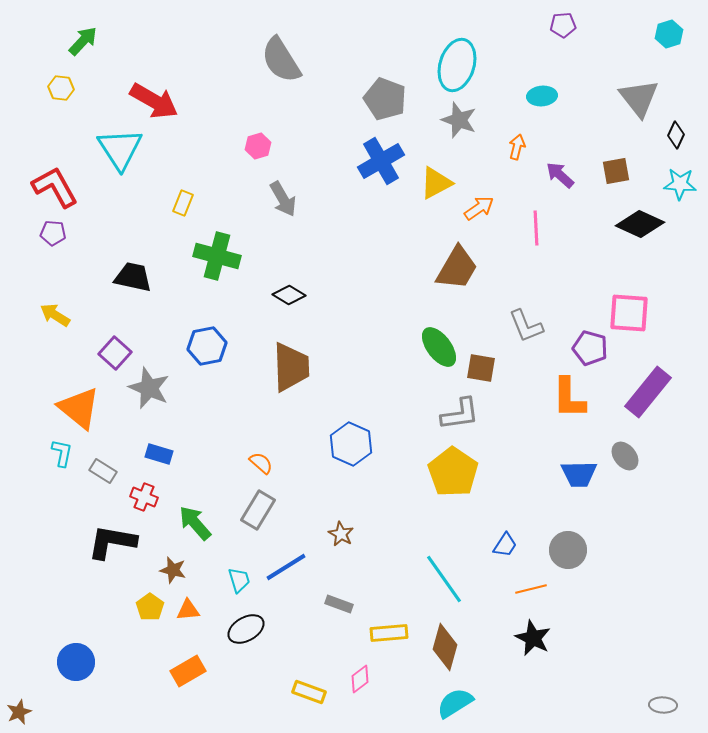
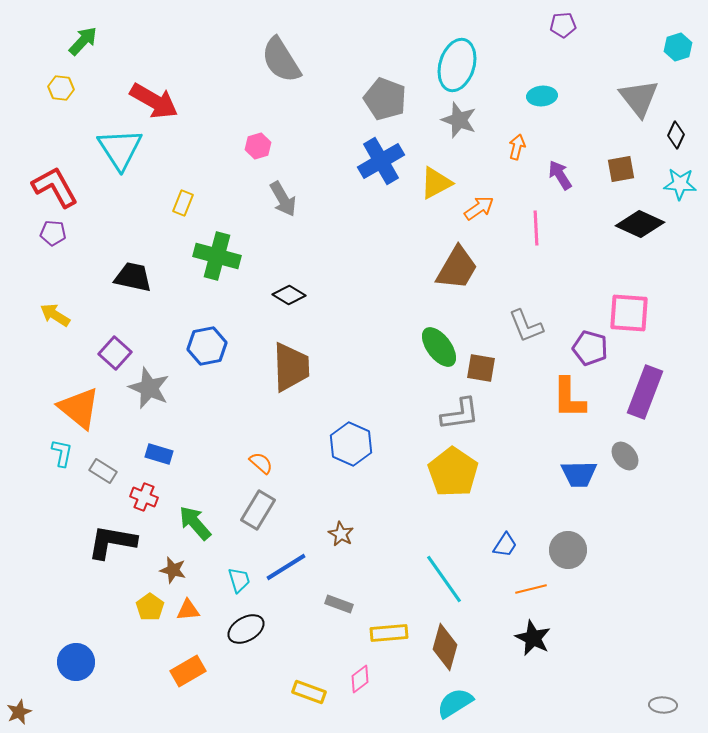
cyan hexagon at (669, 34): moved 9 px right, 13 px down
brown square at (616, 171): moved 5 px right, 2 px up
purple arrow at (560, 175): rotated 16 degrees clockwise
purple rectangle at (648, 392): moved 3 px left; rotated 18 degrees counterclockwise
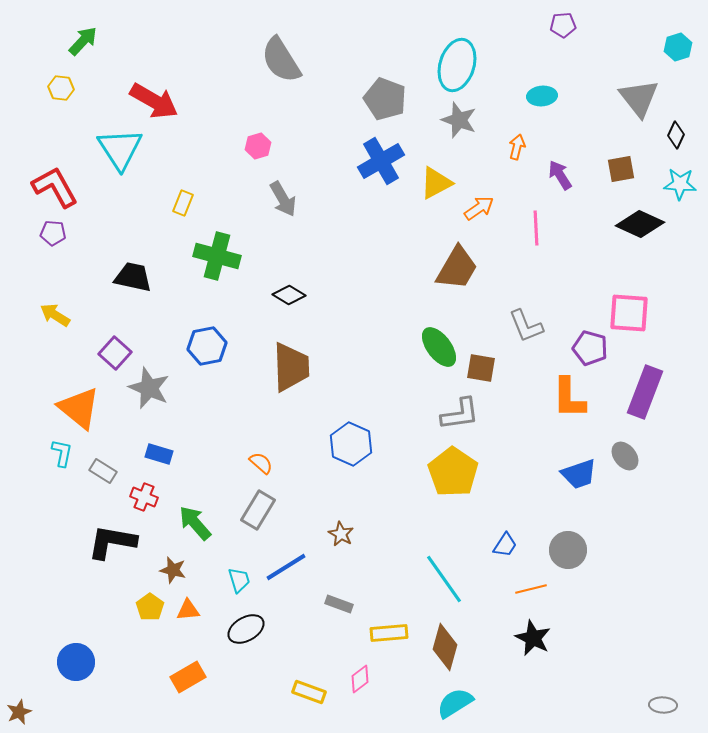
blue trapezoid at (579, 474): rotated 18 degrees counterclockwise
orange rectangle at (188, 671): moved 6 px down
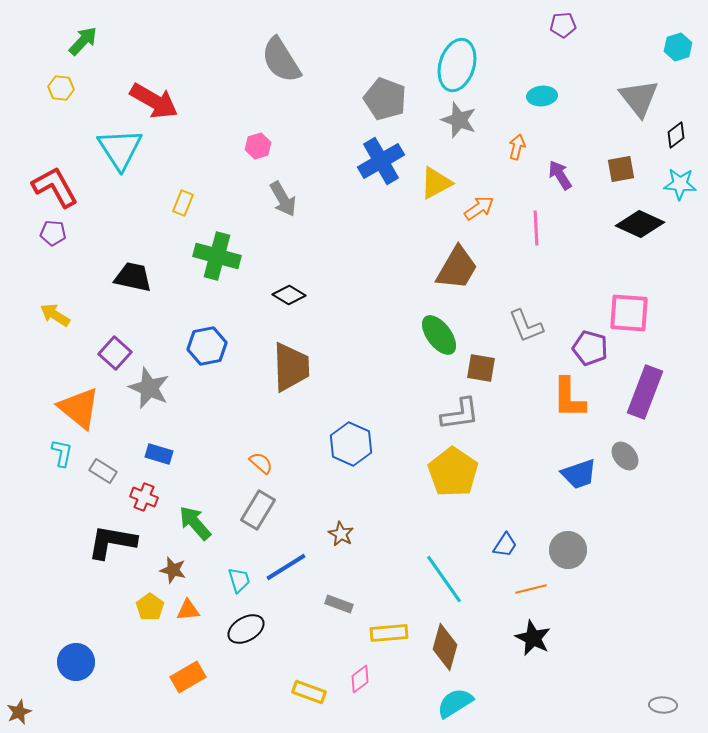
black diamond at (676, 135): rotated 28 degrees clockwise
green ellipse at (439, 347): moved 12 px up
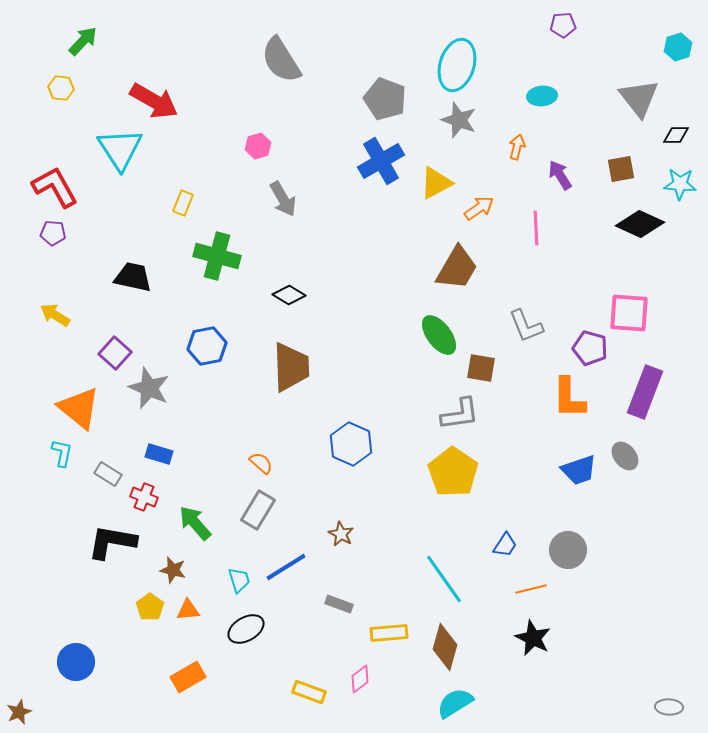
black diamond at (676, 135): rotated 36 degrees clockwise
gray rectangle at (103, 471): moved 5 px right, 3 px down
blue trapezoid at (579, 474): moved 4 px up
gray ellipse at (663, 705): moved 6 px right, 2 px down
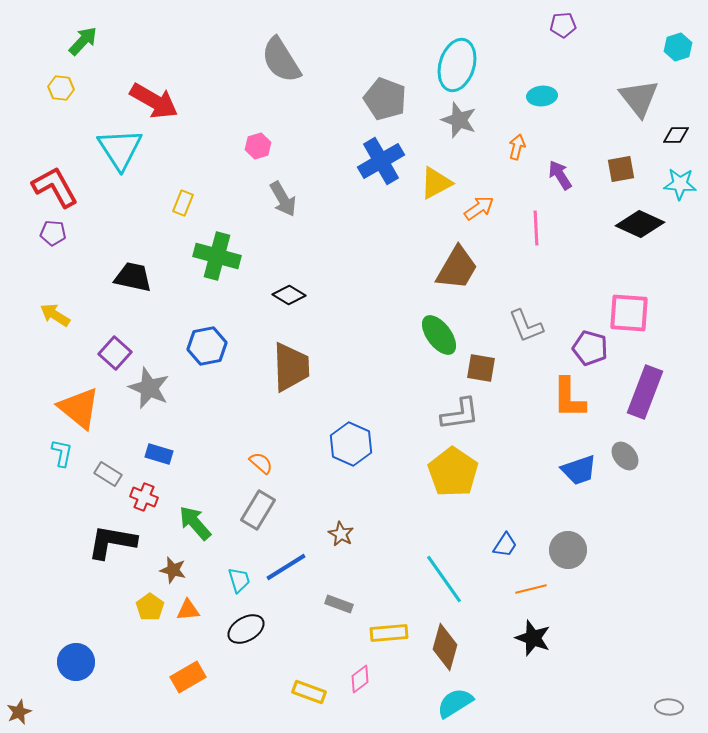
black star at (533, 638): rotated 6 degrees counterclockwise
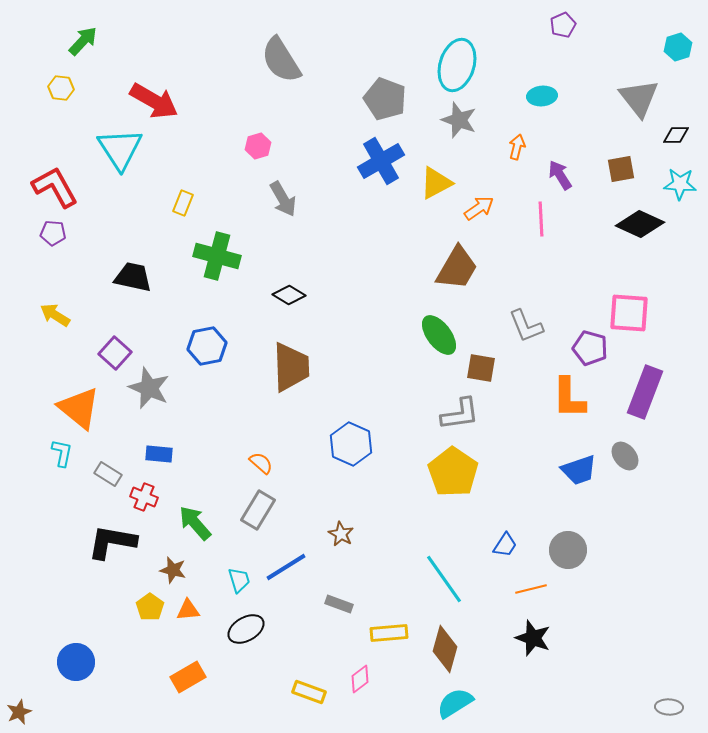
purple pentagon at (563, 25): rotated 20 degrees counterclockwise
pink line at (536, 228): moved 5 px right, 9 px up
blue rectangle at (159, 454): rotated 12 degrees counterclockwise
brown diamond at (445, 647): moved 2 px down
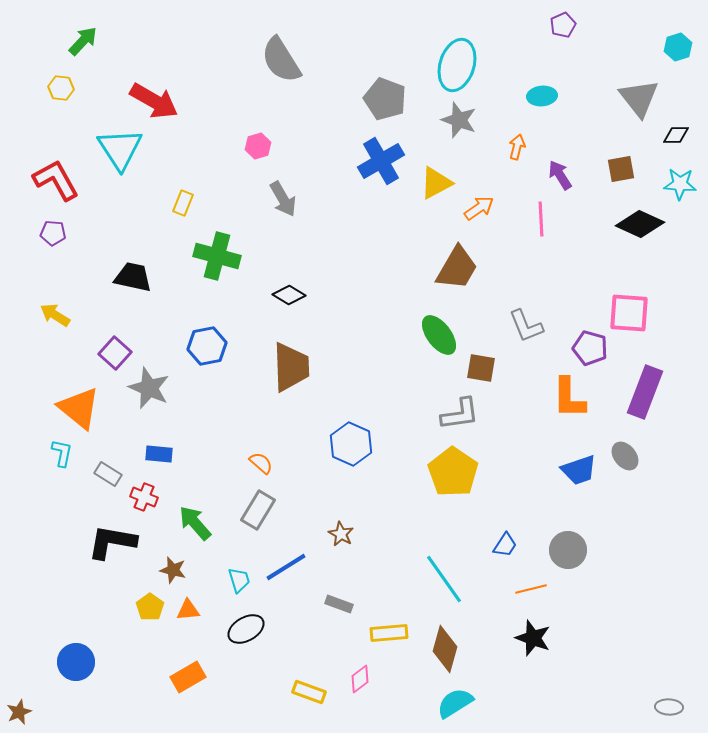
red L-shape at (55, 187): moved 1 px right, 7 px up
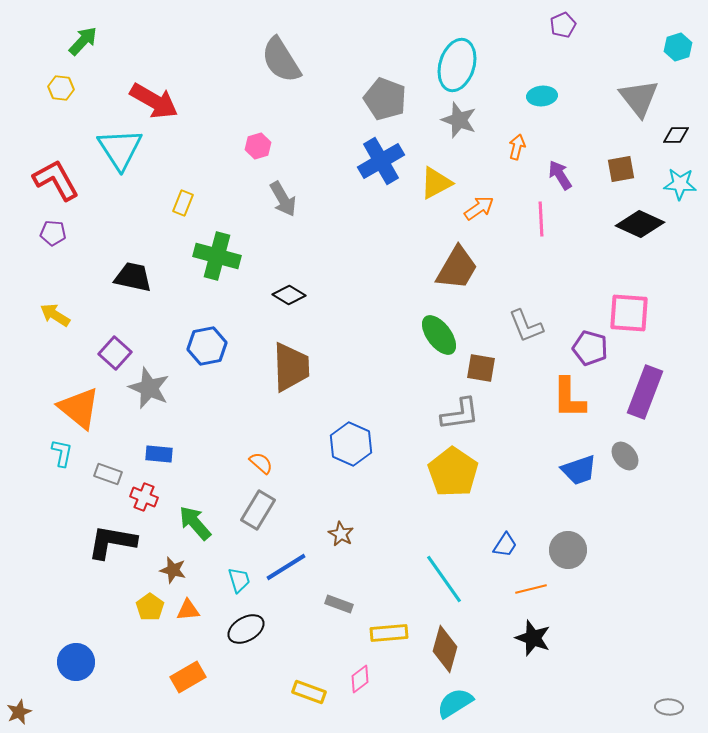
gray rectangle at (108, 474): rotated 12 degrees counterclockwise
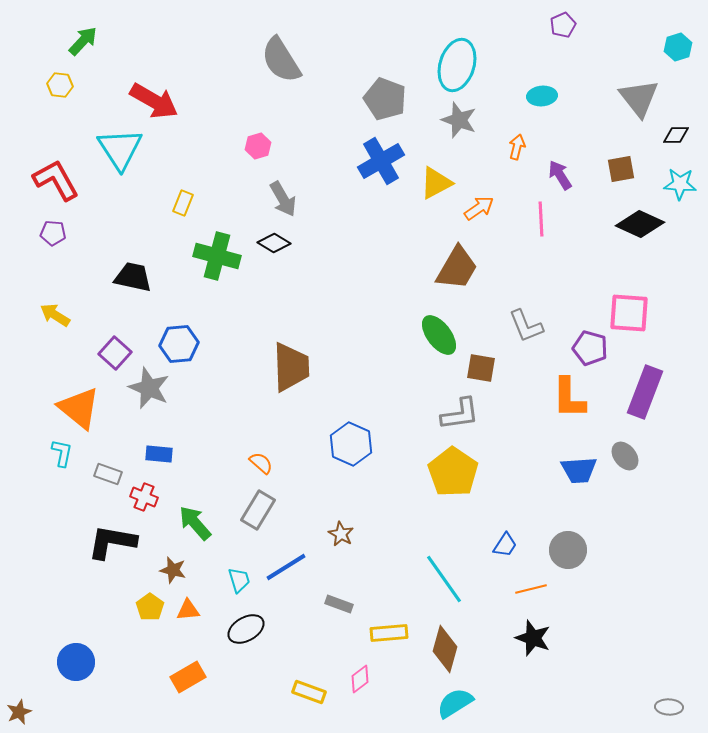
yellow hexagon at (61, 88): moved 1 px left, 3 px up
black diamond at (289, 295): moved 15 px left, 52 px up
blue hexagon at (207, 346): moved 28 px left, 2 px up; rotated 6 degrees clockwise
blue trapezoid at (579, 470): rotated 15 degrees clockwise
